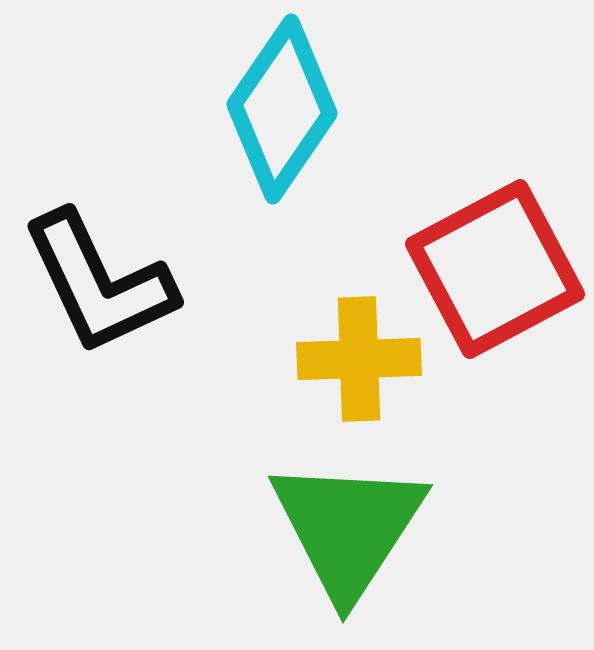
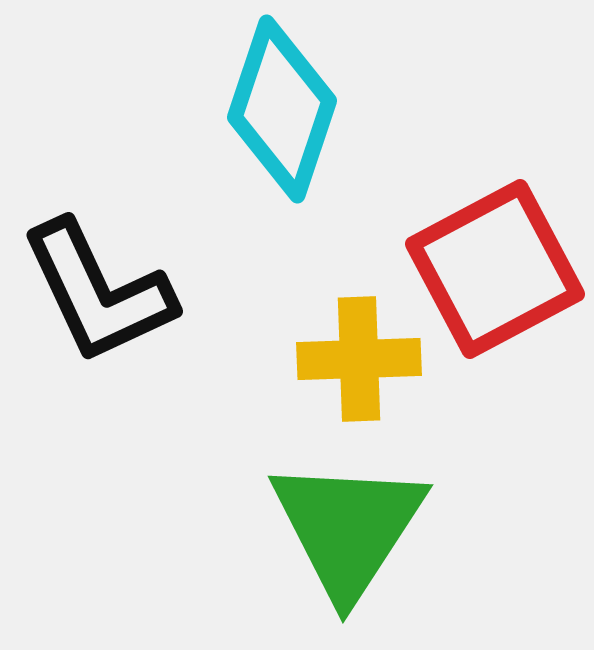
cyan diamond: rotated 16 degrees counterclockwise
black L-shape: moved 1 px left, 9 px down
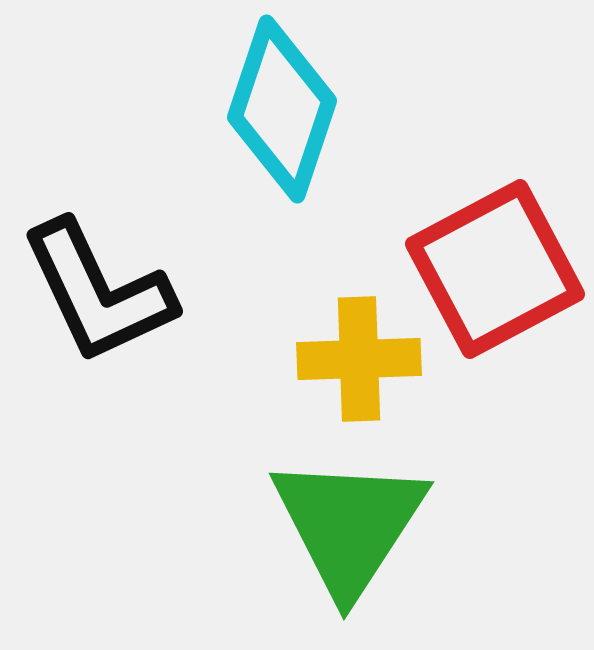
green triangle: moved 1 px right, 3 px up
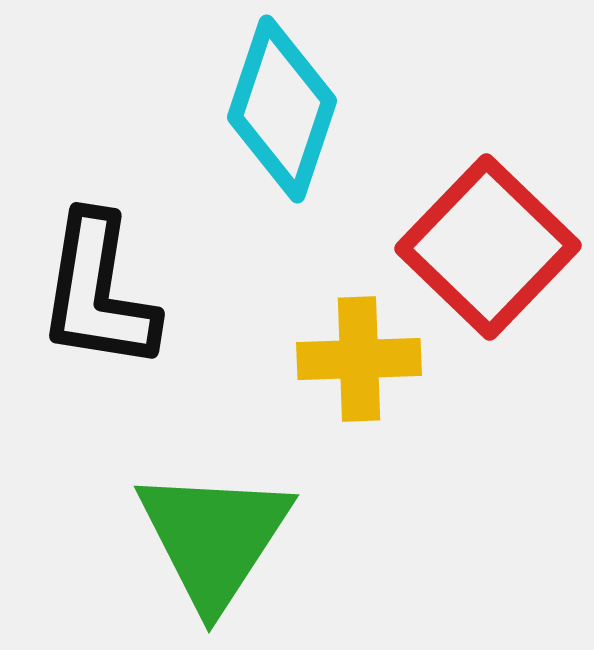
red square: moved 7 px left, 22 px up; rotated 18 degrees counterclockwise
black L-shape: rotated 34 degrees clockwise
green triangle: moved 135 px left, 13 px down
